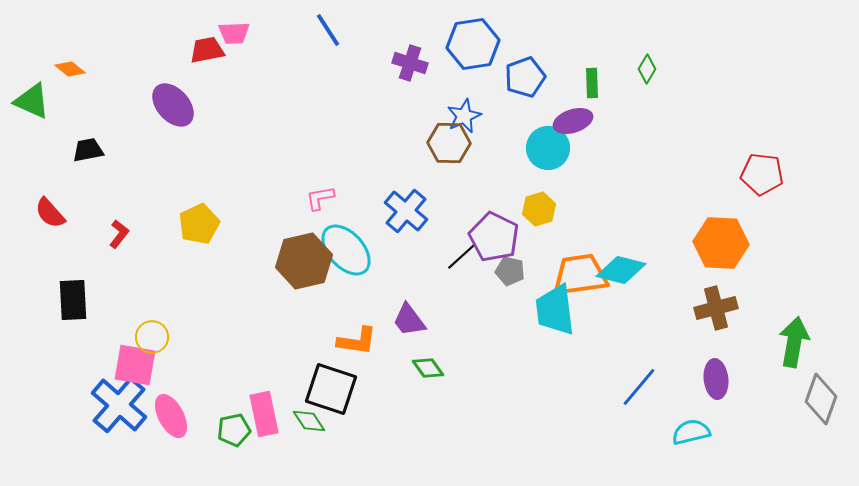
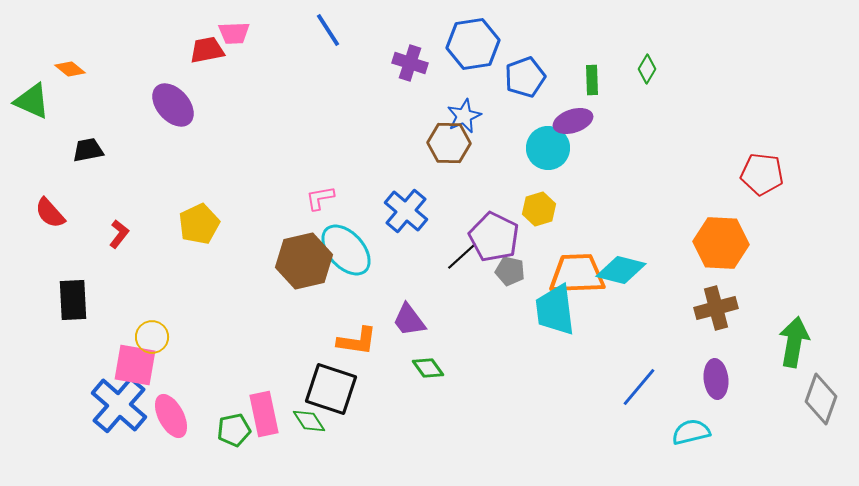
green rectangle at (592, 83): moved 3 px up
orange trapezoid at (580, 275): moved 3 px left, 1 px up; rotated 6 degrees clockwise
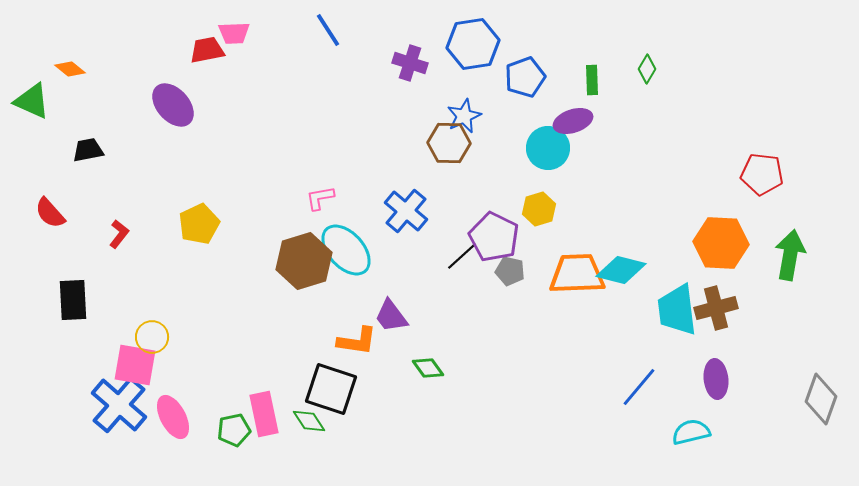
brown hexagon at (304, 261): rotated 4 degrees counterclockwise
cyan trapezoid at (555, 310): moved 122 px right
purple trapezoid at (409, 320): moved 18 px left, 4 px up
green arrow at (794, 342): moved 4 px left, 87 px up
pink ellipse at (171, 416): moved 2 px right, 1 px down
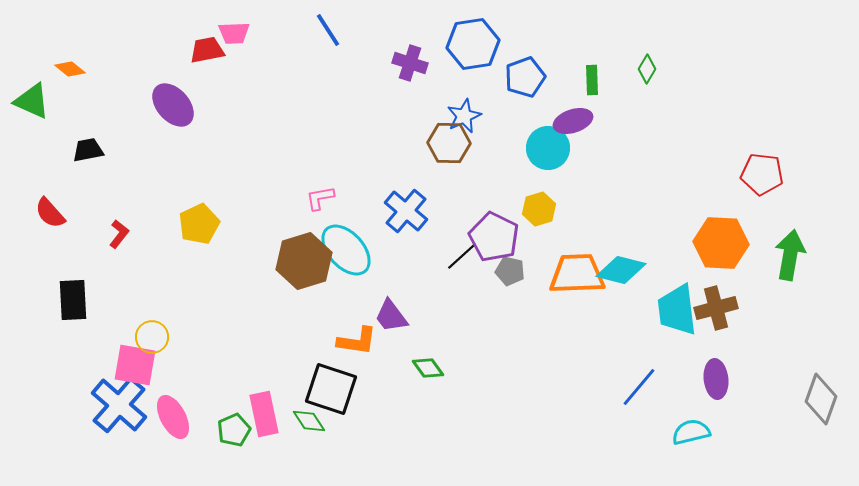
green pentagon at (234, 430): rotated 12 degrees counterclockwise
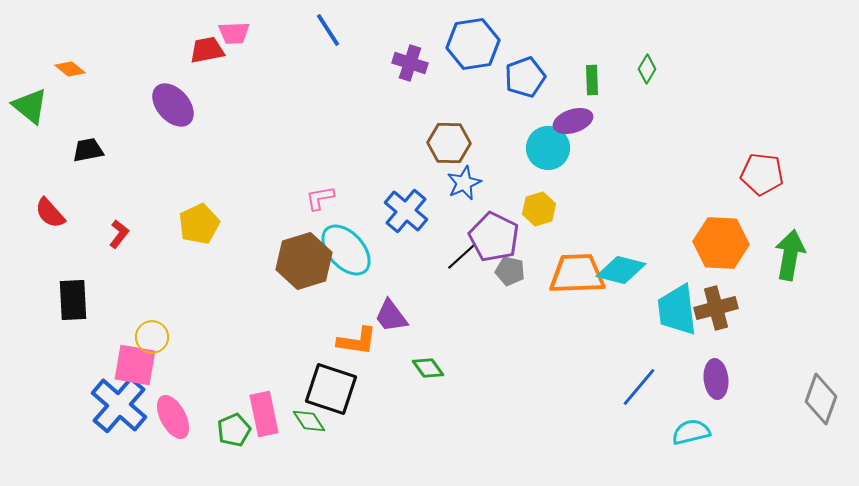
green triangle at (32, 101): moved 2 px left, 5 px down; rotated 15 degrees clockwise
blue star at (464, 116): moved 67 px down
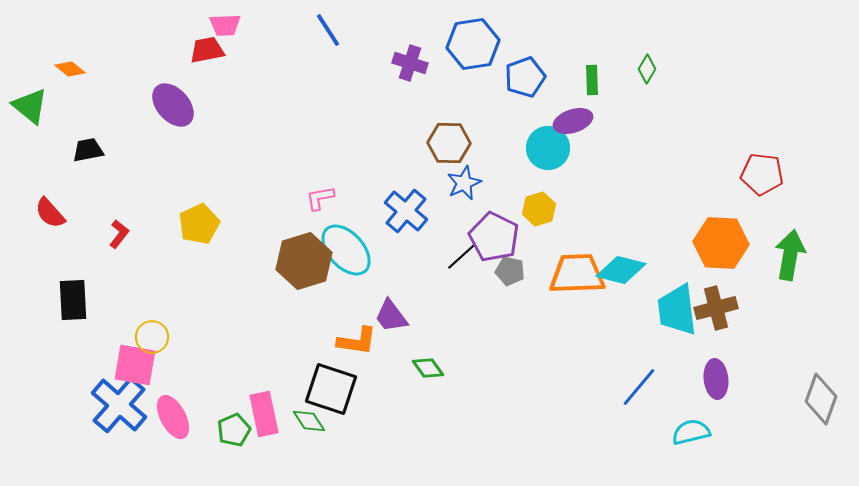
pink trapezoid at (234, 33): moved 9 px left, 8 px up
